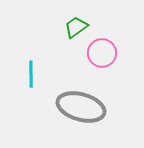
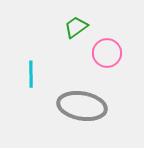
pink circle: moved 5 px right
gray ellipse: moved 1 px right, 1 px up; rotated 6 degrees counterclockwise
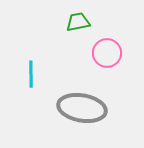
green trapezoid: moved 2 px right, 5 px up; rotated 25 degrees clockwise
gray ellipse: moved 2 px down
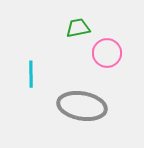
green trapezoid: moved 6 px down
gray ellipse: moved 2 px up
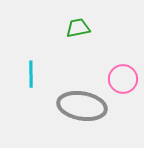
pink circle: moved 16 px right, 26 px down
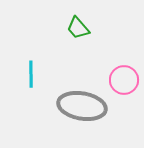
green trapezoid: rotated 120 degrees counterclockwise
pink circle: moved 1 px right, 1 px down
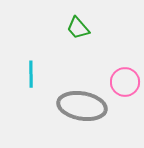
pink circle: moved 1 px right, 2 px down
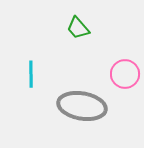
pink circle: moved 8 px up
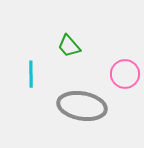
green trapezoid: moved 9 px left, 18 px down
